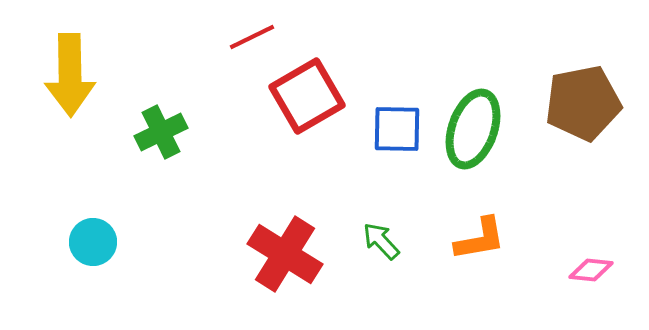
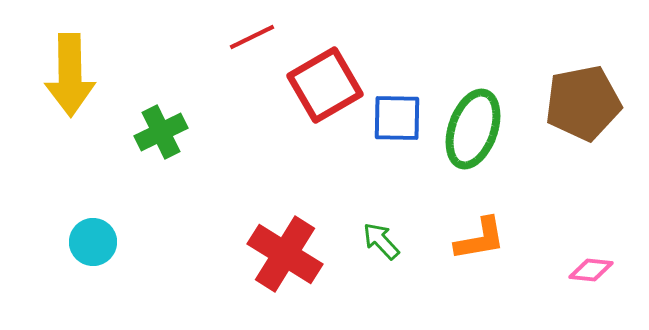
red square: moved 18 px right, 11 px up
blue square: moved 11 px up
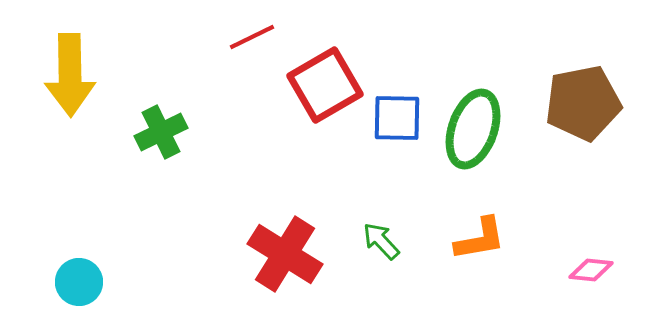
cyan circle: moved 14 px left, 40 px down
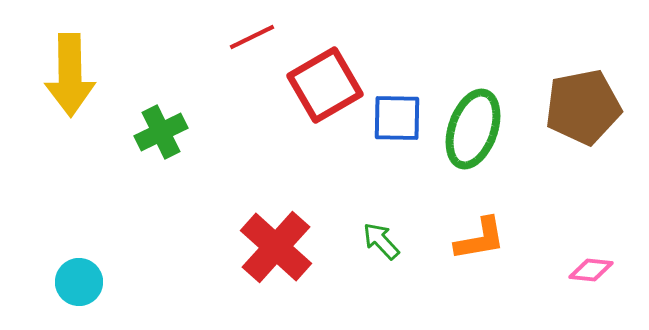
brown pentagon: moved 4 px down
red cross: moved 9 px left, 7 px up; rotated 10 degrees clockwise
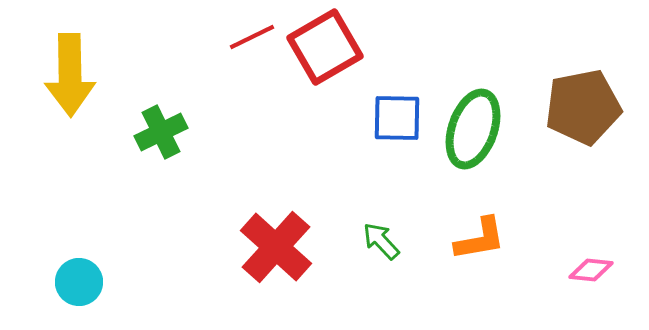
red square: moved 38 px up
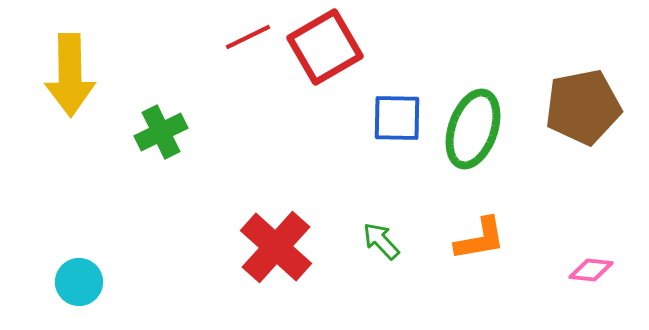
red line: moved 4 px left
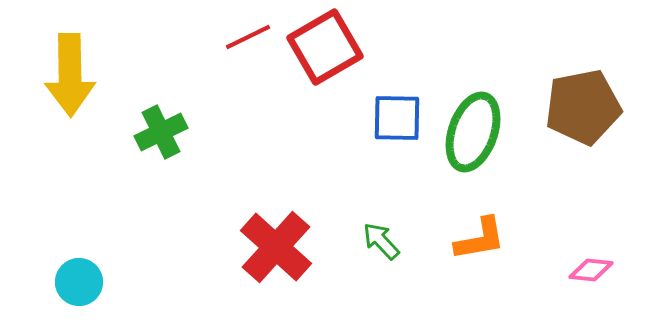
green ellipse: moved 3 px down
